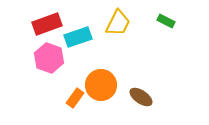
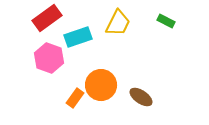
red rectangle: moved 6 px up; rotated 16 degrees counterclockwise
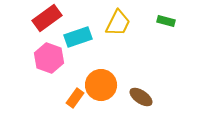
green rectangle: rotated 12 degrees counterclockwise
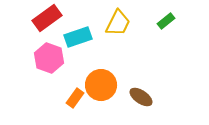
green rectangle: rotated 54 degrees counterclockwise
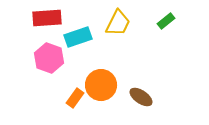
red rectangle: rotated 32 degrees clockwise
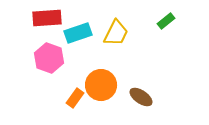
yellow trapezoid: moved 2 px left, 10 px down
cyan rectangle: moved 4 px up
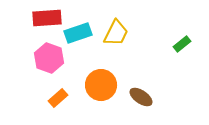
green rectangle: moved 16 px right, 23 px down
orange rectangle: moved 17 px left; rotated 12 degrees clockwise
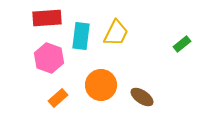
cyan rectangle: moved 3 px right, 3 px down; rotated 64 degrees counterclockwise
brown ellipse: moved 1 px right
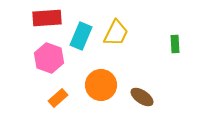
cyan rectangle: rotated 16 degrees clockwise
green rectangle: moved 7 px left; rotated 54 degrees counterclockwise
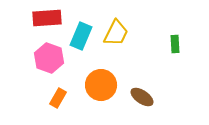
orange rectangle: rotated 18 degrees counterclockwise
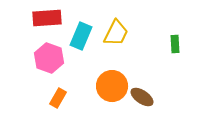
orange circle: moved 11 px right, 1 px down
